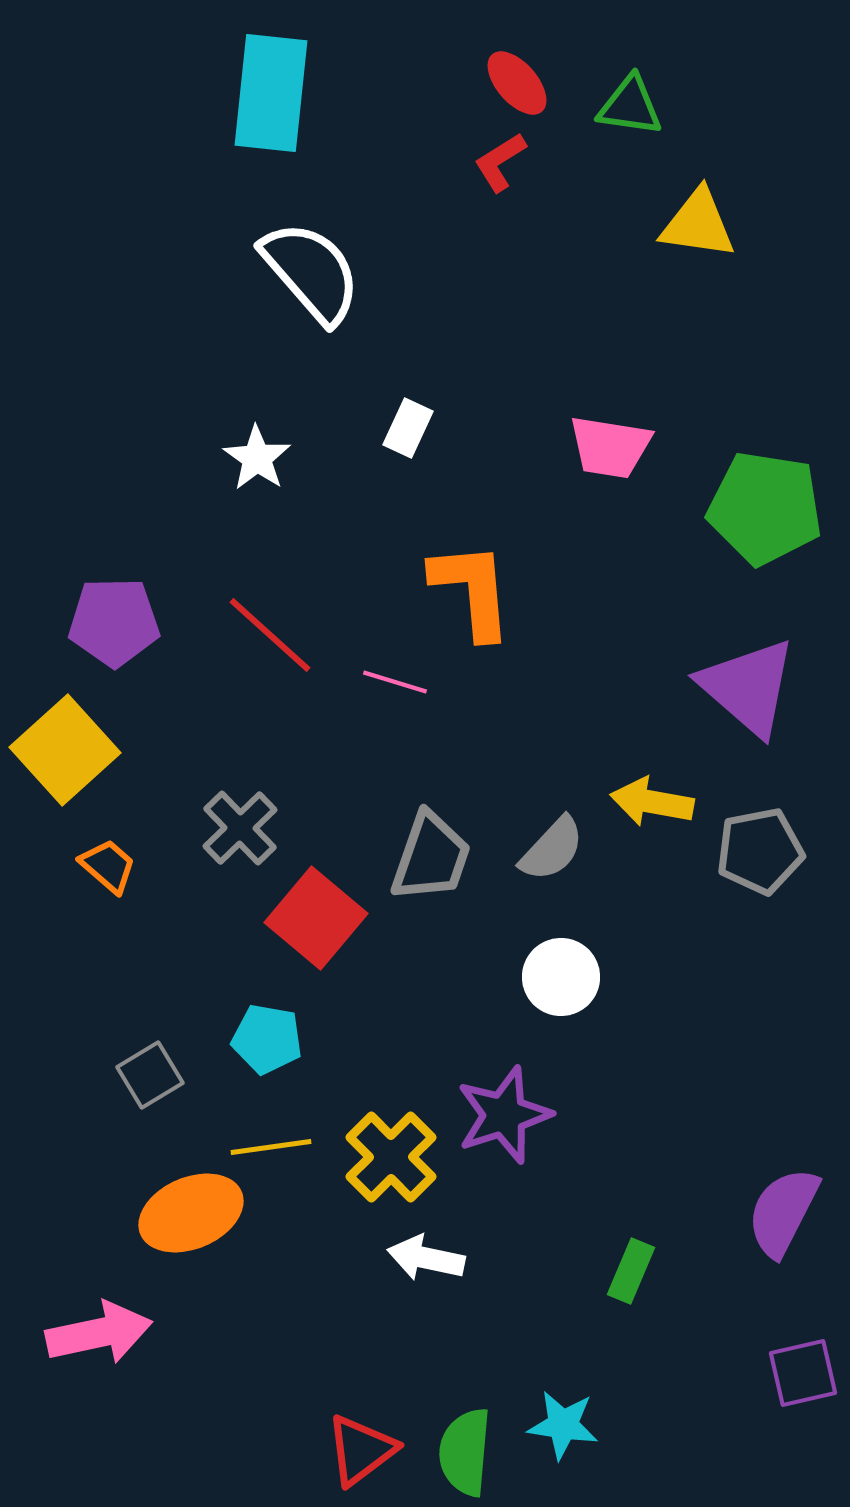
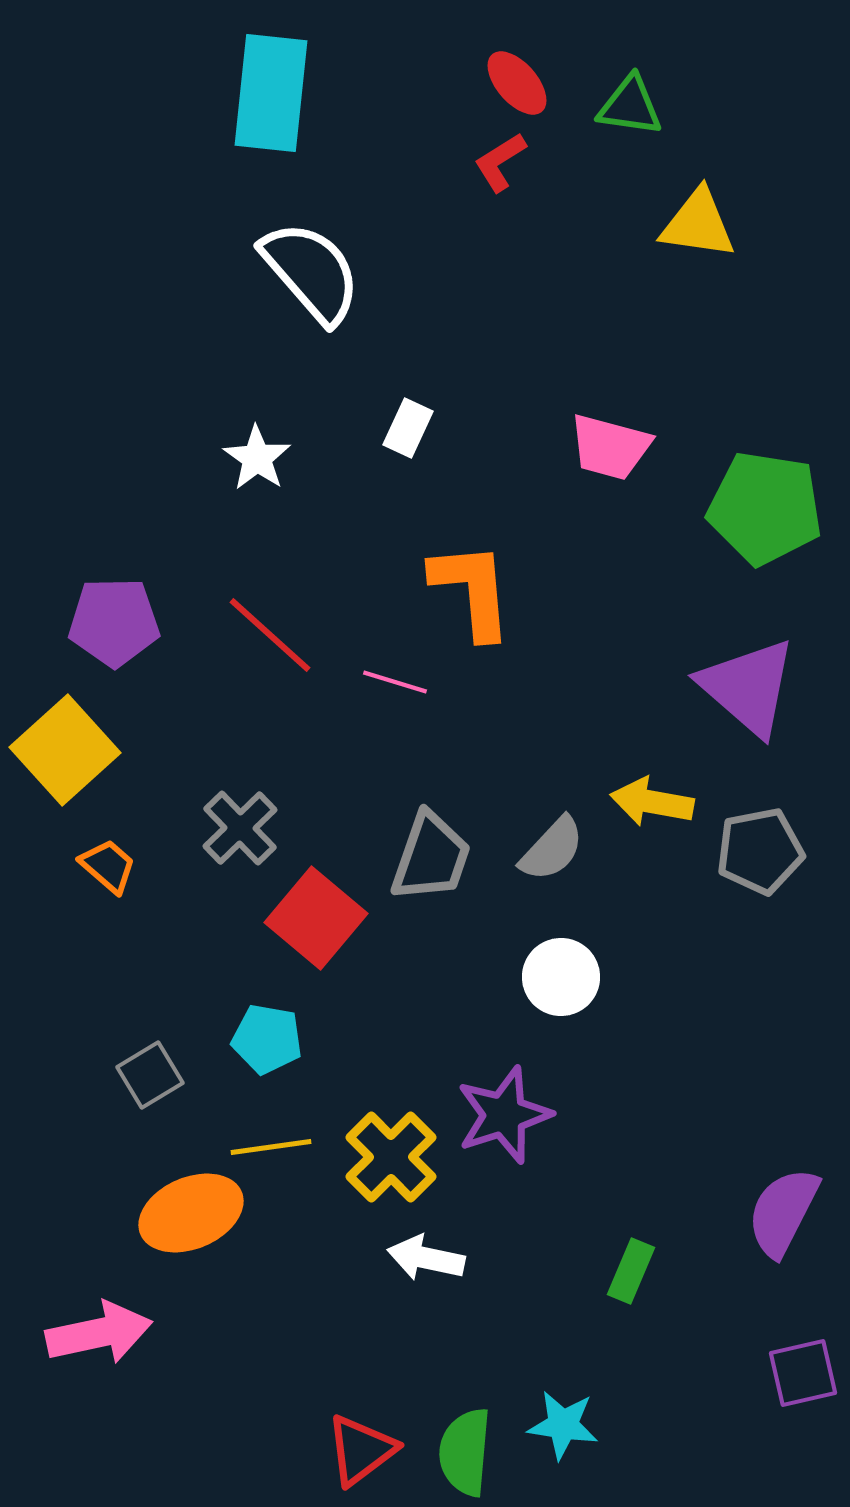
pink trapezoid: rotated 6 degrees clockwise
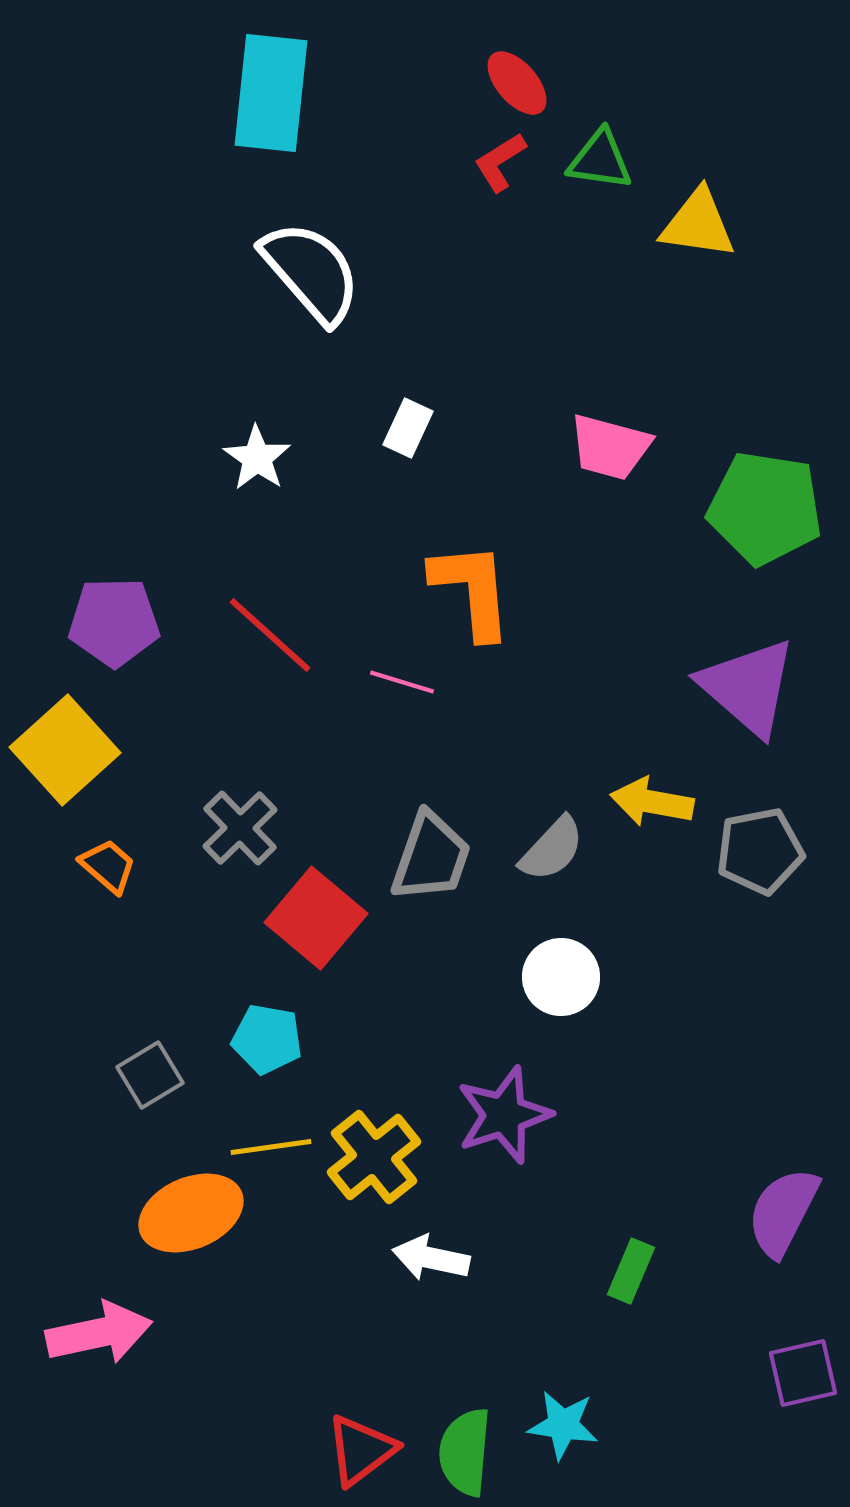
green triangle: moved 30 px left, 54 px down
pink line: moved 7 px right
yellow cross: moved 17 px left; rotated 6 degrees clockwise
white arrow: moved 5 px right
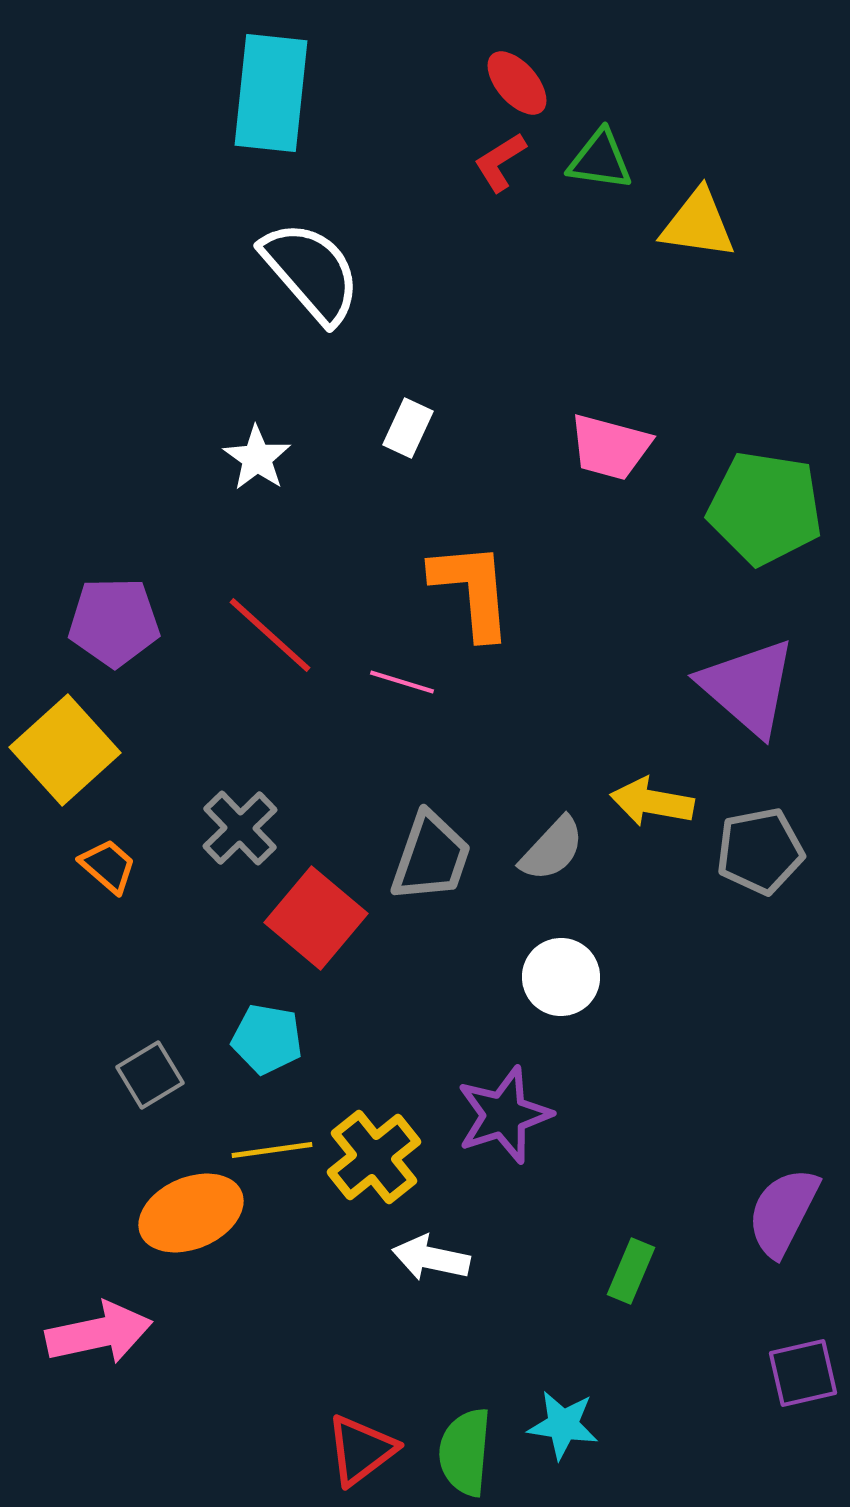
yellow line: moved 1 px right, 3 px down
